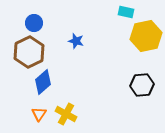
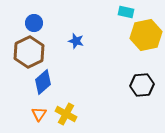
yellow hexagon: moved 1 px up
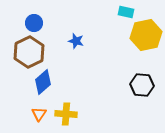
black hexagon: rotated 10 degrees clockwise
yellow cross: rotated 25 degrees counterclockwise
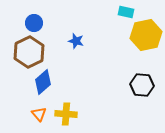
orange triangle: rotated 14 degrees counterclockwise
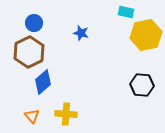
blue star: moved 5 px right, 8 px up
orange triangle: moved 7 px left, 2 px down
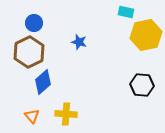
blue star: moved 2 px left, 9 px down
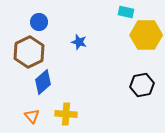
blue circle: moved 5 px right, 1 px up
yellow hexagon: rotated 12 degrees clockwise
black hexagon: rotated 15 degrees counterclockwise
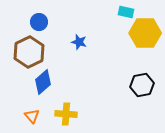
yellow hexagon: moved 1 px left, 2 px up
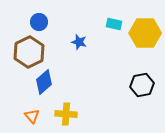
cyan rectangle: moved 12 px left, 12 px down
blue diamond: moved 1 px right
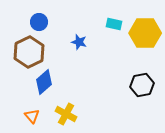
yellow cross: rotated 25 degrees clockwise
